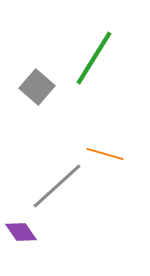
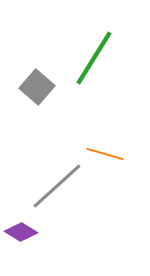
purple diamond: rotated 24 degrees counterclockwise
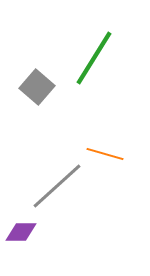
purple diamond: rotated 32 degrees counterclockwise
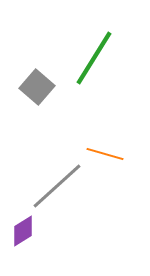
purple diamond: moved 2 px right, 1 px up; rotated 32 degrees counterclockwise
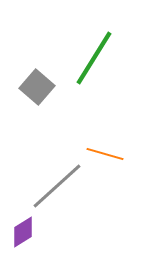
purple diamond: moved 1 px down
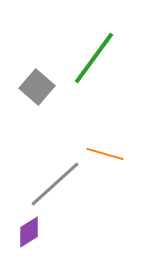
green line: rotated 4 degrees clockwise
gray line: moved 2 px left, 2 px up
purple diamond: moved 6 px right
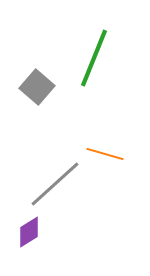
green line: rotated 14 degrees counterclockwise
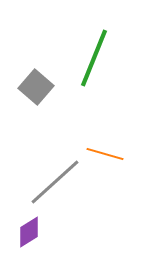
gray square: moved 1 px left
gray line: moved 2 px up
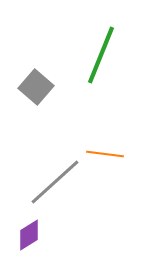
green line: moved 7 px right, 3 px up
orange line: rotated 9 degrees counterclockwise
purple diamond: moved 3 px down
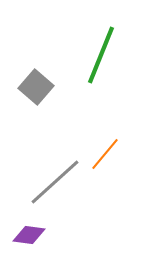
orange line: rotated 57 degrees counterclockwise
purple diamond: rotated 40 degrees clockwise
